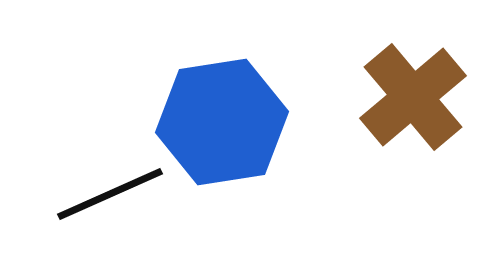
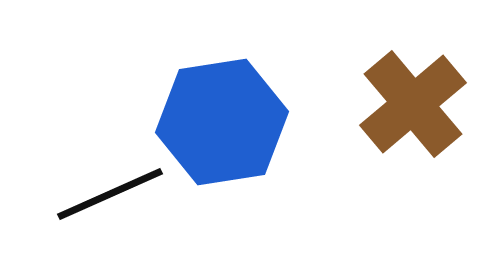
brown cross: moved 7 px down
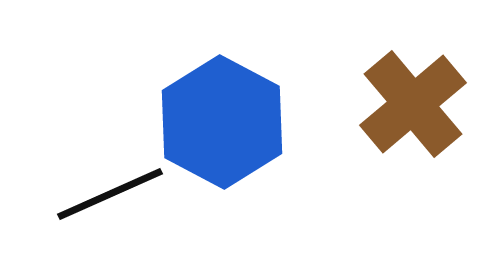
blue hexagon: rotated 23 degrees counterclockwise
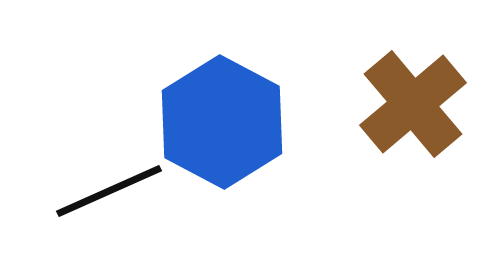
black line: moved 1 px left, 3 px up
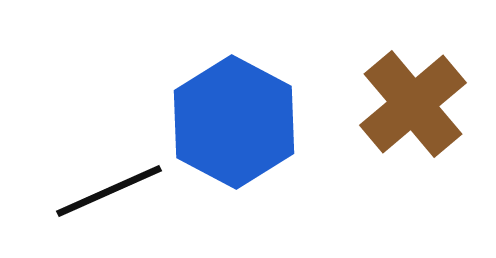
blue hexagon: moved 12 px right
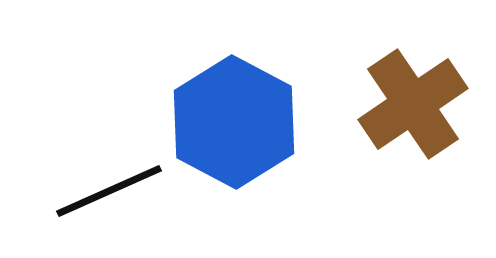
brown cross: rotated 6 degrees clockwise
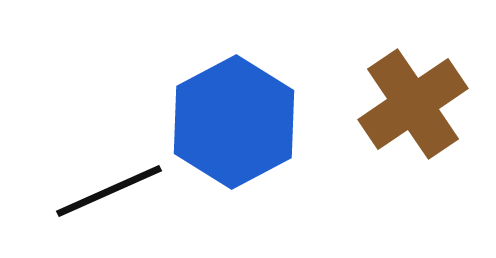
blue hexagon: rotated 4 degrees clockwise
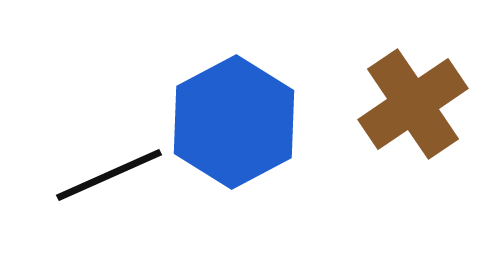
black line: moved 16 px up
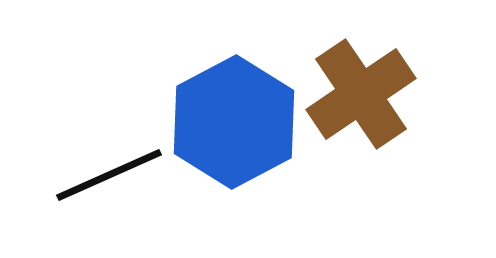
brown cross: moved 52 px left, 10 px up
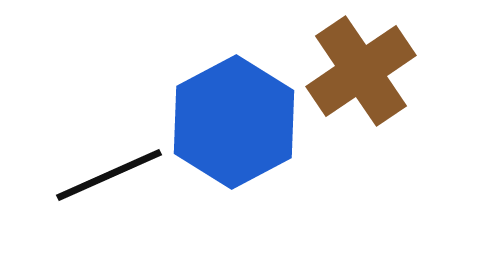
brown cross: moved 23 px up
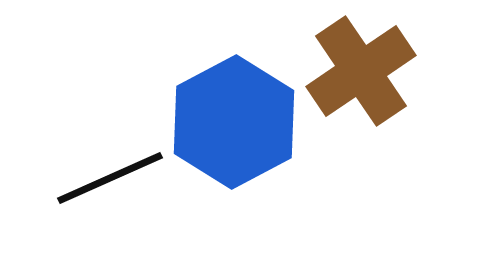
black line: moved 1 px right, 3 px down
